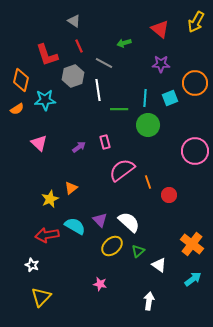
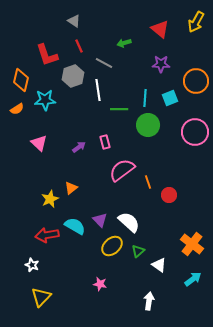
orange circle: moved 1 px right, 2 px up
pink circle: moved 19 px up
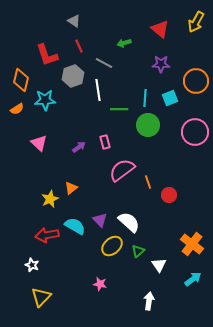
white triangle: rotated 21 degrees clockwise
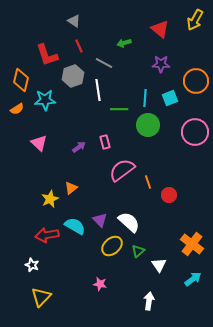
yellow arrow: moved 1 px left, 2 px up
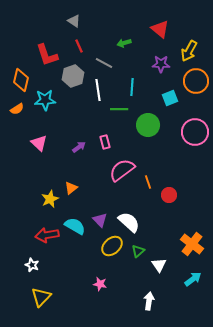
yellow arrow: moved 6 px left, 31 px down
cyan line: moved 13 px left, 11 px up
